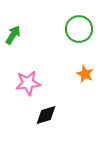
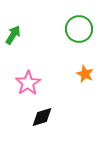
pink star: rotated 25 degrees counterclockwise
black diamond: moved 4 px left, 2 px down
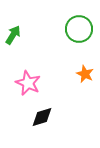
pink star: rotated 15 degrees counterclockwise
